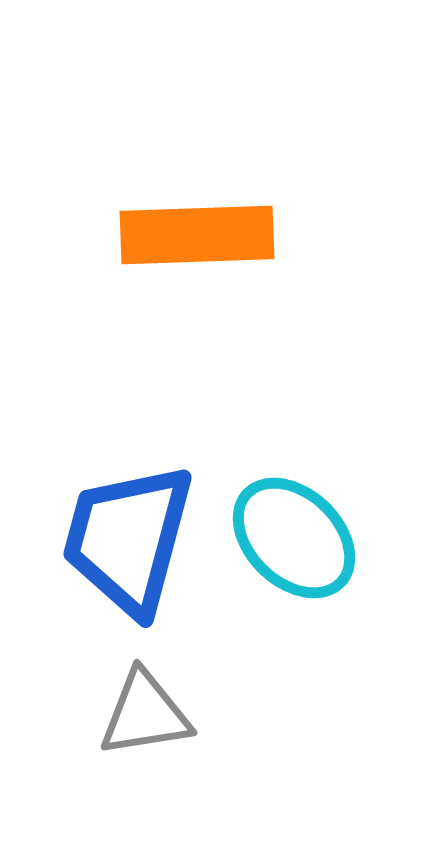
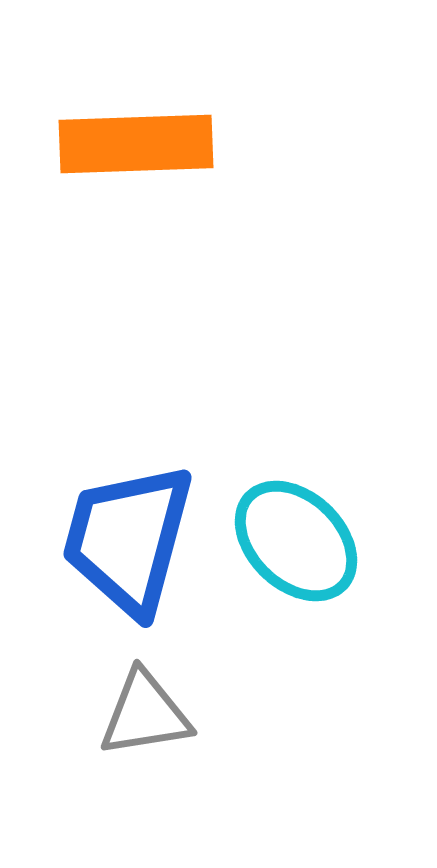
orange rectangle: moved 61 px left, 91 px up
cyan ellipse: moved 2 px right, 3 px down
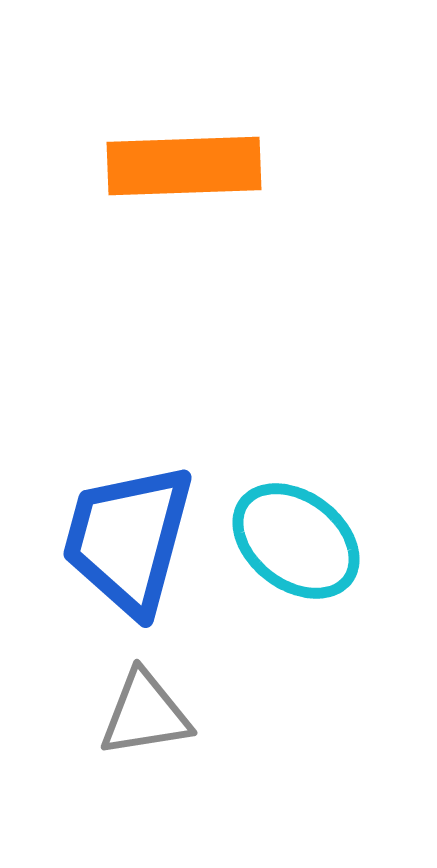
orange rectangle: moved 48 px right, 22 px down
cyan ellipse: rotated 7 degrees counterclockwise
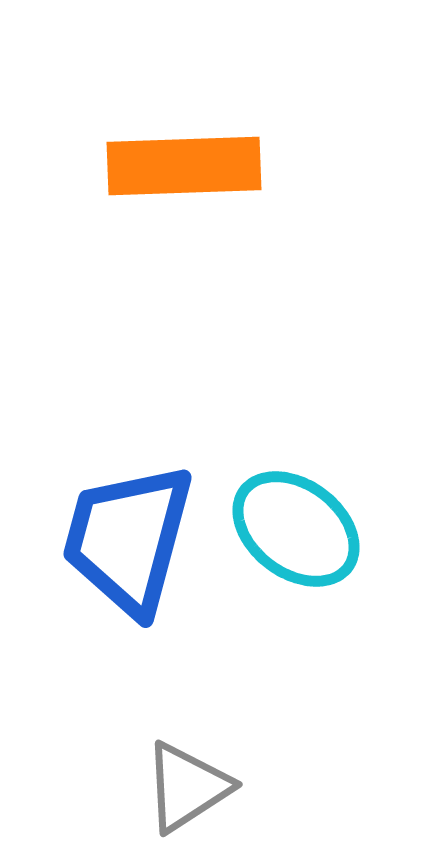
cyan ellipse: moved 12 px up
gray triangle: moved 42 px right, 73 px down; rotated 24 degrees counterclockwise
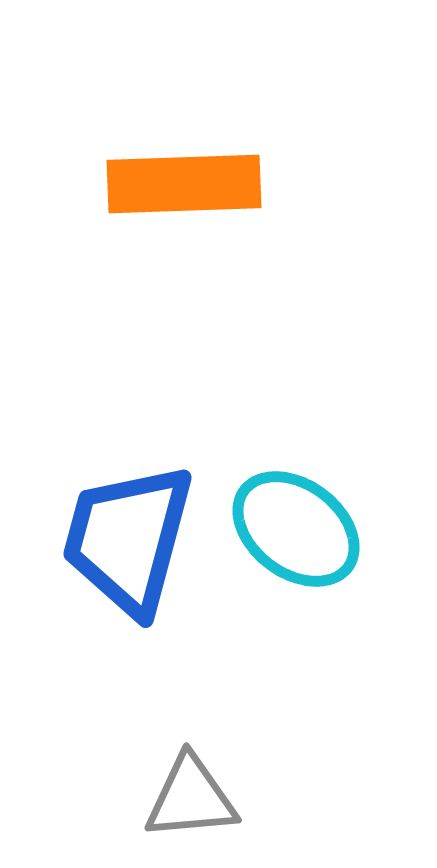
orange rectangle: moved 18 px down
gray triangle: moved 4 px right, 11 px down; rotated 28 degrees clockwise
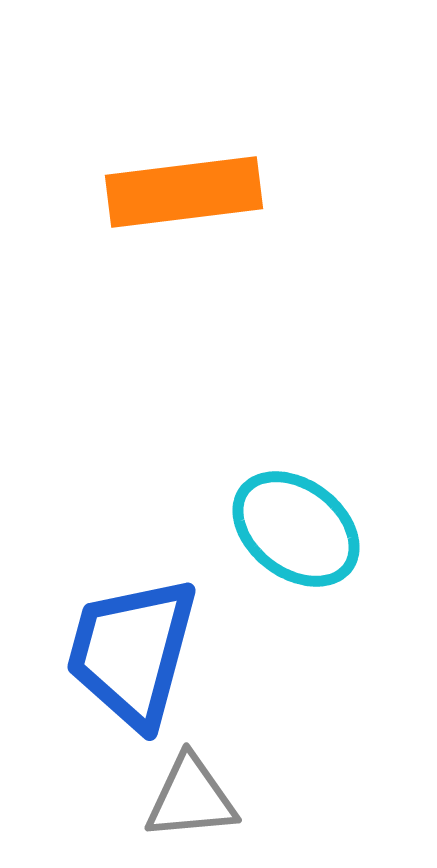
orange rectangle: moved 8 px down; rotated 5 degrees counterclockwise
blue trapezoid: moved 4 px right, 113 px down
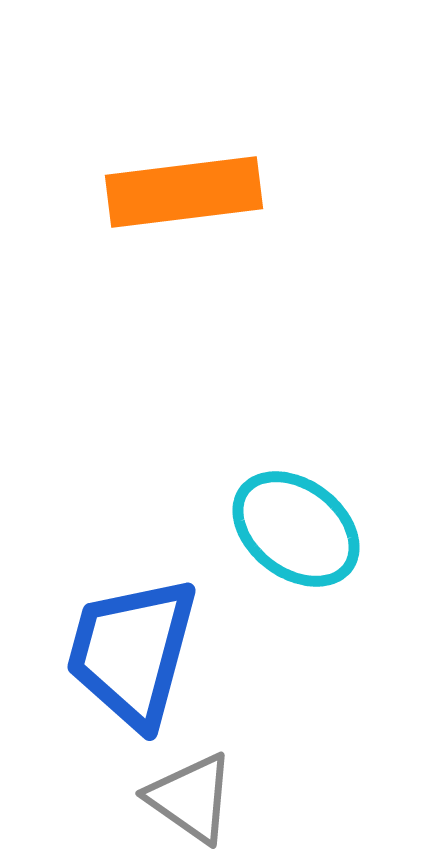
gray triangle: rotated 40 degrees clockwise
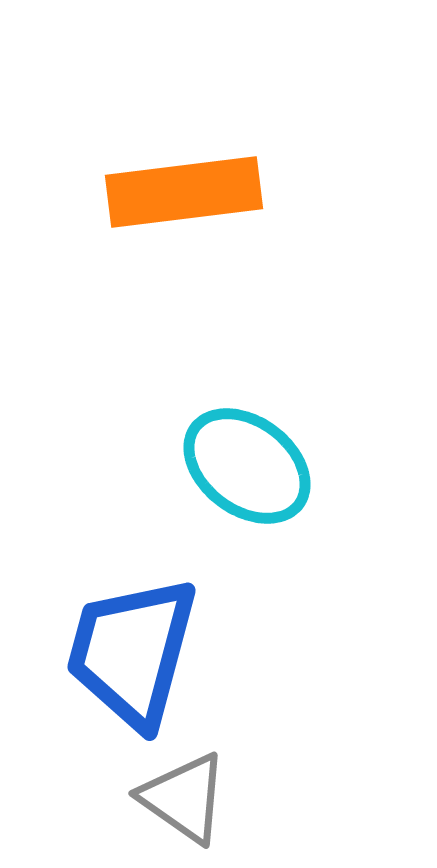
cyan ellipse: moved 49 px left, 63 px up
gray triangle: moved 7 px left
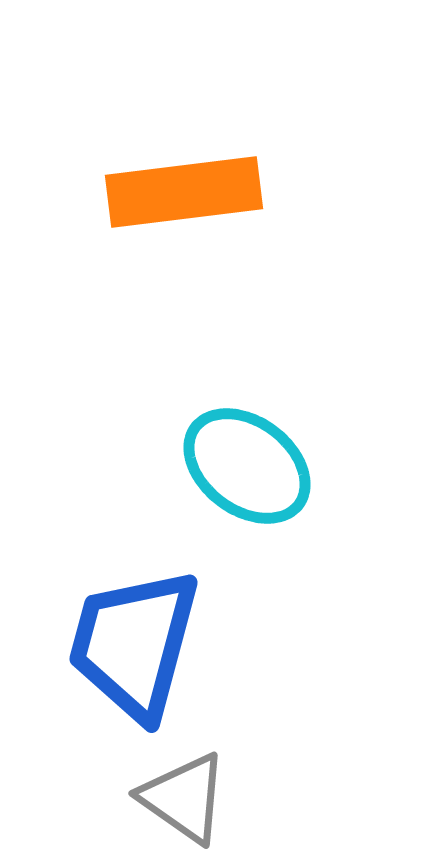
blue trapezoid: moved 2 px right, 8 px up
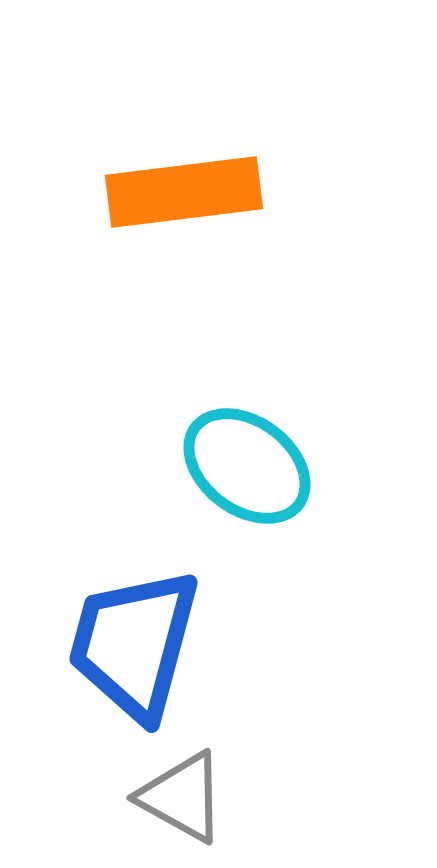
gray triangle: moved 2 px left, 1 px up; rotated 6 degrees counterclockwise
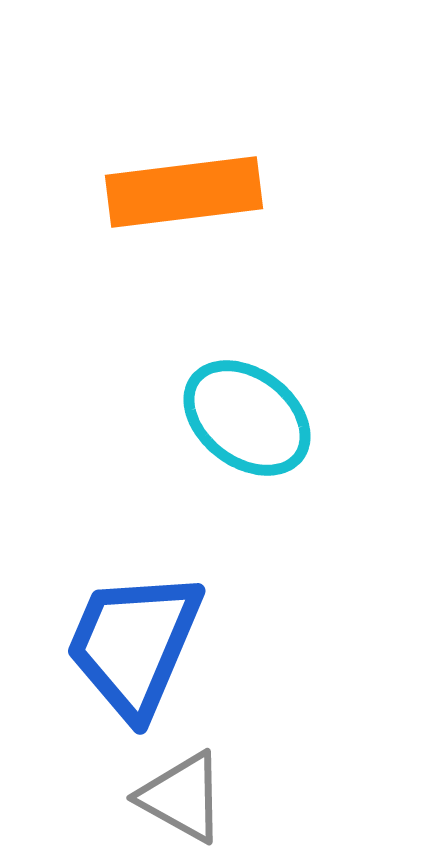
cyan ellipse: moved 48 px up
blue trapezoid: rotated 8 degrees clockwise
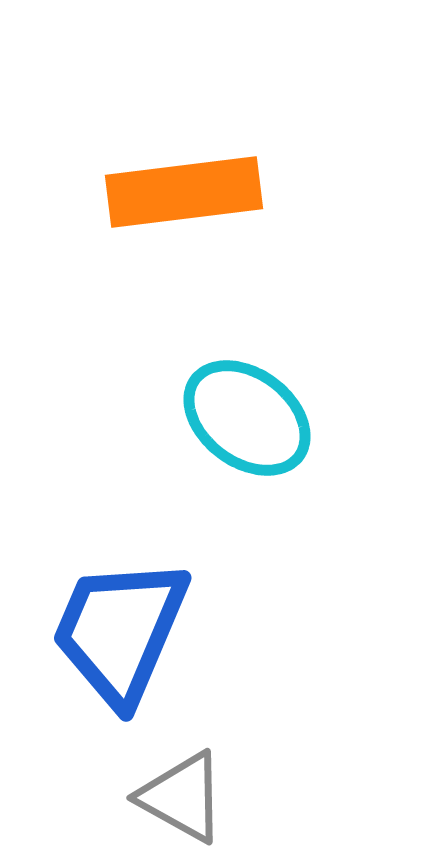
blue trapezoid: moved 14 px left, 13 px up
